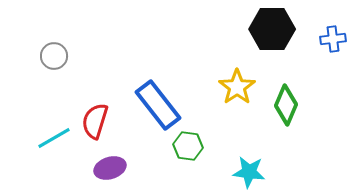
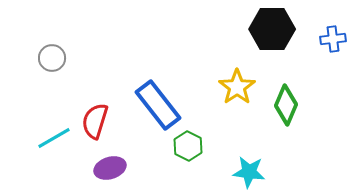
gray circle: moved 2 px left, 2 px down
green hexagon: rotated 20 degrees clockwise
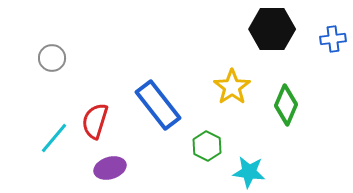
yellow star: moved 5 px left
cyan line: rotated 20 degrees counterclockwise
green hexagon: moved 19 px right
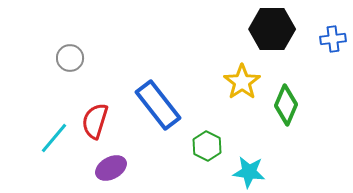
gray circle: moved 18 px right
yellow star: moved 10 px right, 5 px up
purple ellipse: moved 1 px right; rotated 12 degrees counterclockwise
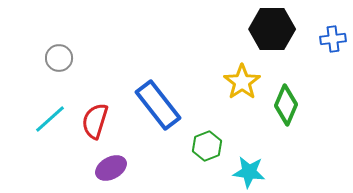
gray circle: moved 11 px left
cyan line: moved 4 px left, 19 px up; rotated 8 degrees clockwise
green hexagon: rotated 12 degrees clockwise
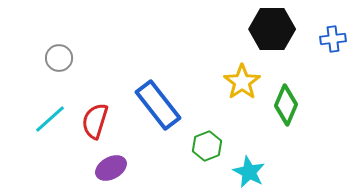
cyan star: rotated 20 degrees clockwise
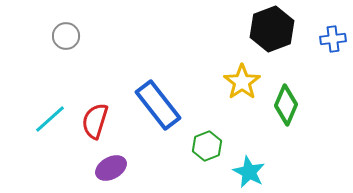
black hexagon: rotated 21 degrees counterclockwise
gray circle: moved 7 px right, 22 px up
